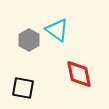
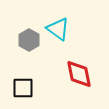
cyan triangle: moved 1 px right, 1 px up
black square: rotated 10 degrees counterclockwise
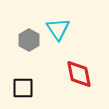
cyan triangle: rotated 20 degrees clockwise
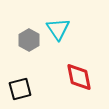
red diamond: moved 3 px down
black square: moved 3 px left, 1 px down; rotated 15 degrees counterclockwise
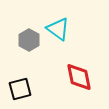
cyan triangle: rotated 20 degrees counterclockwise
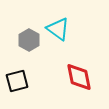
black square: moved 3 px left, 8 px up
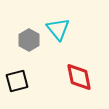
cyan triangle: rotated 15 degrees clockwise
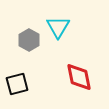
cyan triangle: moved 2 px up; rotated 10 degrees clockwise
black square: moved 3 px down
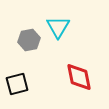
gray hexagon: rotated 20 degrees clockwise
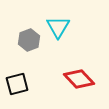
gray hexagon: rotated 10 degrees counterclockwise
red diamond: moved 2 px down; rotated 32 degrees counterclockwise
